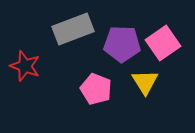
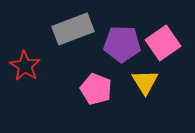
red star: rotated 12 degrees clockwise
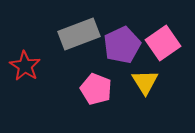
gray rectangle: moved 6 px right, 5 px down
purple pentagon: moved 1 px down; rotated 27 degrees counterclockwise
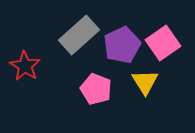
gray rectangle: moved 1 px down; rotated 21 degrees counterclockwise
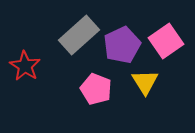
pink square: moved 3 px right, 2 px up
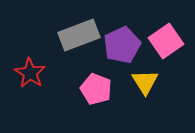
gray rectangle: rotated 21 degrees clockwise
red star: moved 5 px right, 7 px down
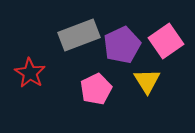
yellow triangle: moved 2 px right, 1 px up
pink pentagon: rotated 24 degrees clockwise
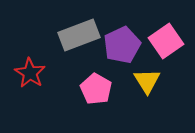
pink pentagon: rotated 16 degrees counterclockwise
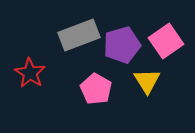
purple pentagon: rotated 9 degrees clockwise
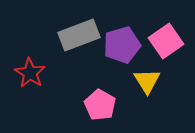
pink pentagon: moved 4 px right, 16 px down
